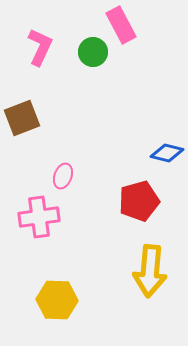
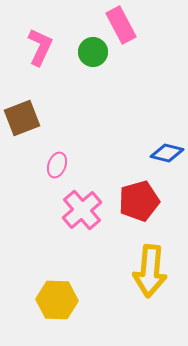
pink ellipse: moved 6 px left, 11 px up
pink cross: moved 43 px right, 7 px up; rotated 33 degrees counterclockwise
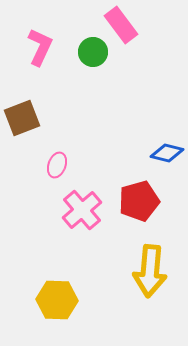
pink rectangle: rotated 9 degrees counterclockwise
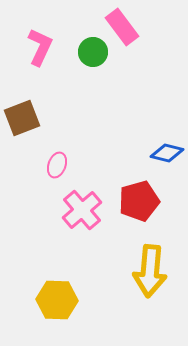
pink rectangle: moved 1 px right, 2 px down
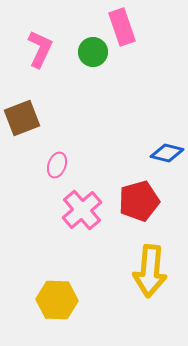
pink rectangle: rotated 18 degrees clockwise
pink L-shape: moved 2 px down
